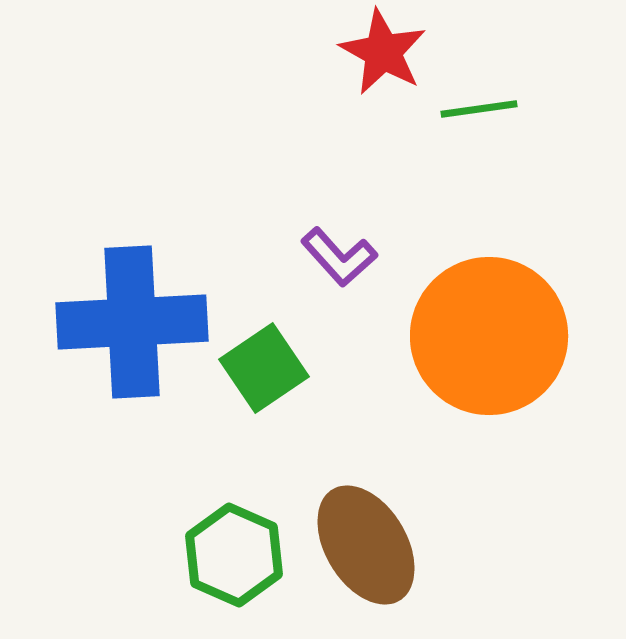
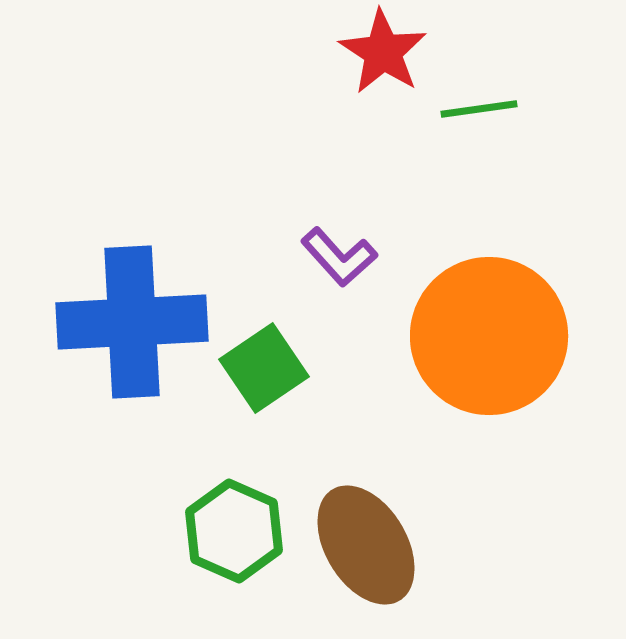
red star: rotated 4 degrees clockwise
green hexagon: moved 24 px up
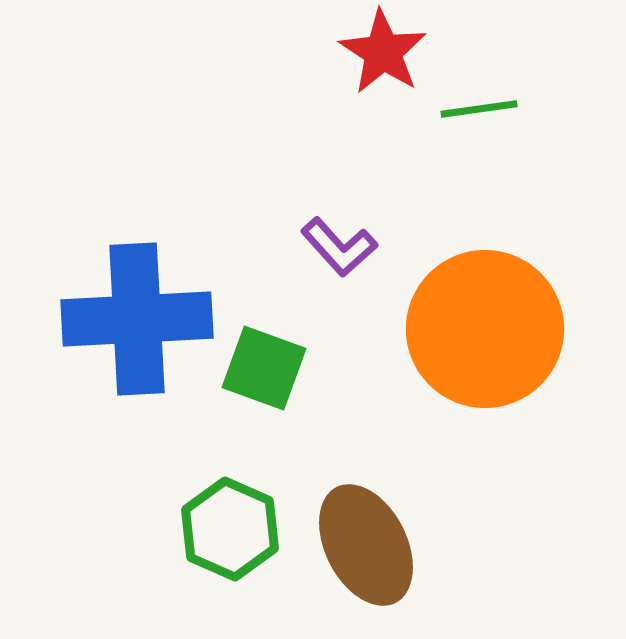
purple L-shape: moved 10 px up
blue cross: moved 5 px right, 3 px up
orange circle: moved 4 px left, 7 px up
green square: rotated 36 degrees counterclockwise
green hexagon: moved 4 px left, 2 px up
brown ellipse: rotated 4 degrees clockwise
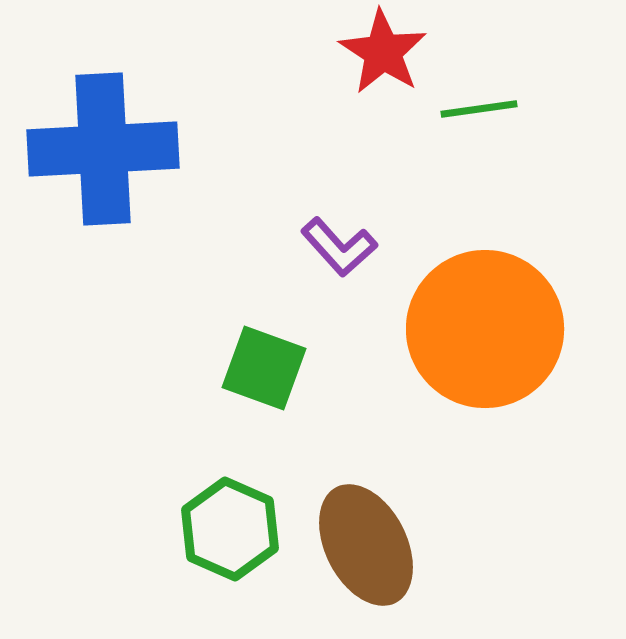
blue cross: moved 34 px left, 170 px up
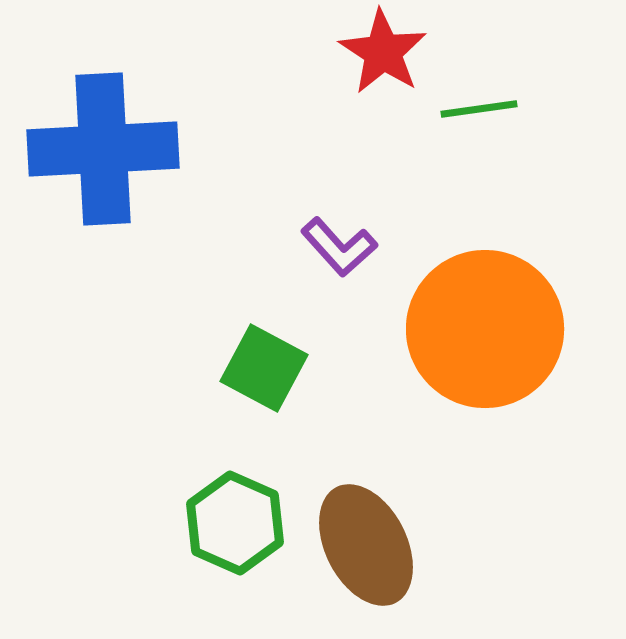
green square: rotated 8 degrees clockwise
green hexagon: moved 5 px right, 6 px up
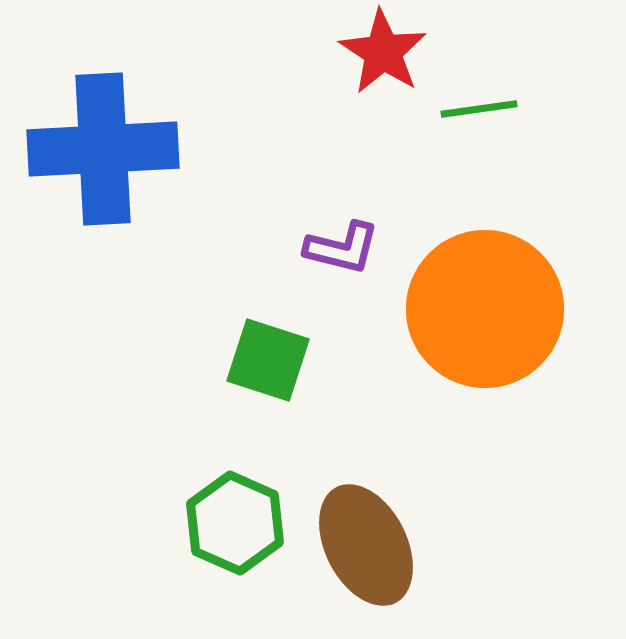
purple L-shape: moved 3 px right, 1 px down; rotated 34 degrees counterclockwise
orange circle: moved 20 px up
green square: moved 4 px right, 8 px up; rotated 10 degrees counterclockwise
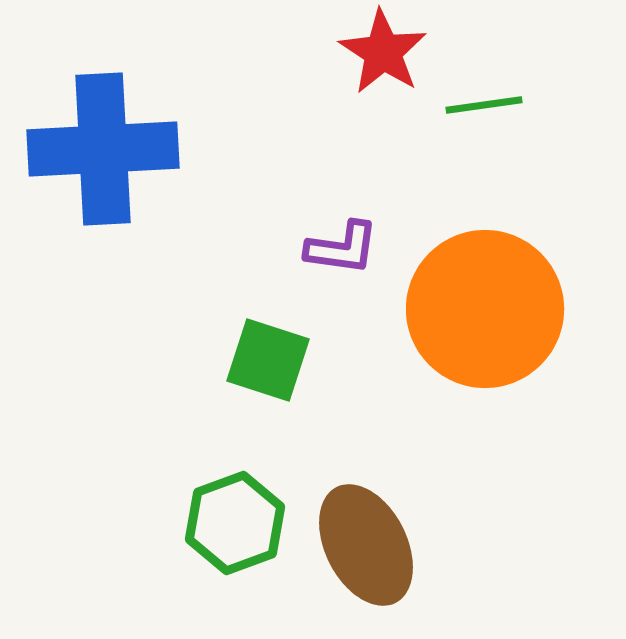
green line: moved 5 px right, 4 px up
purple L-shape: rotated 6 degrees counterclockwise
green hexagon: rotated 16 degrees clockwise
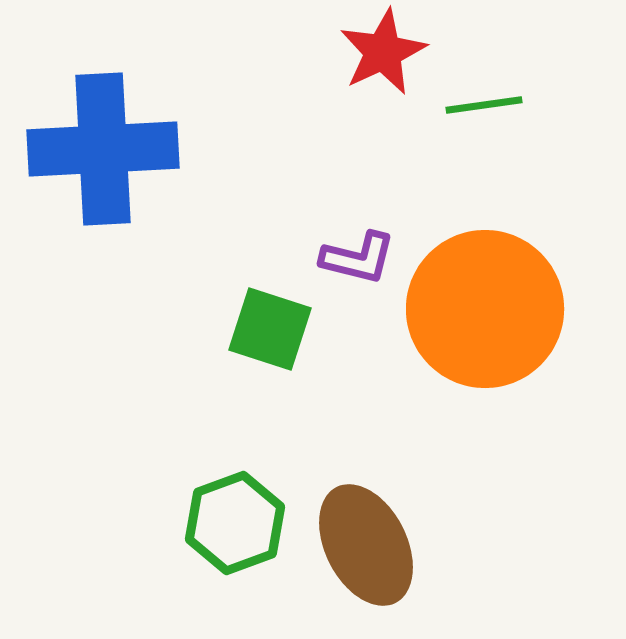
red star: rotated 14 degrees clockwise
purple L-shape: moved 16 px right, 10 px down; rotated 6 degrees clockwise
green square: moved 2 px right, 31 px up
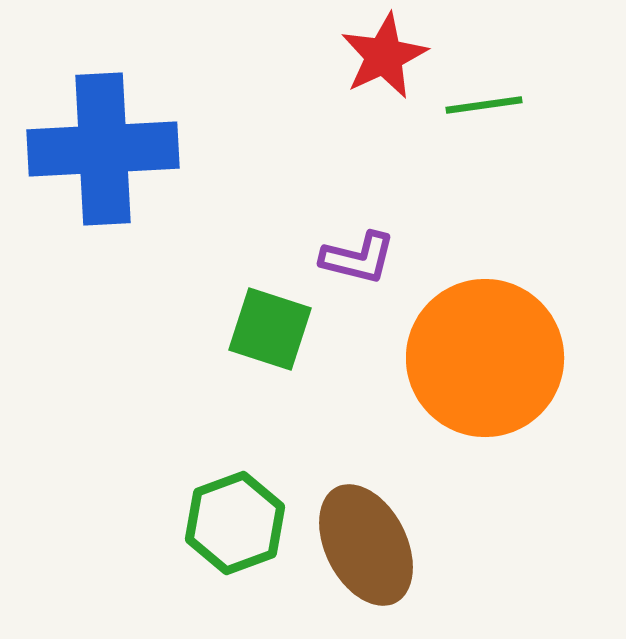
red star: moved 1 px right, 4 px down
orange circle: moved 49 px down
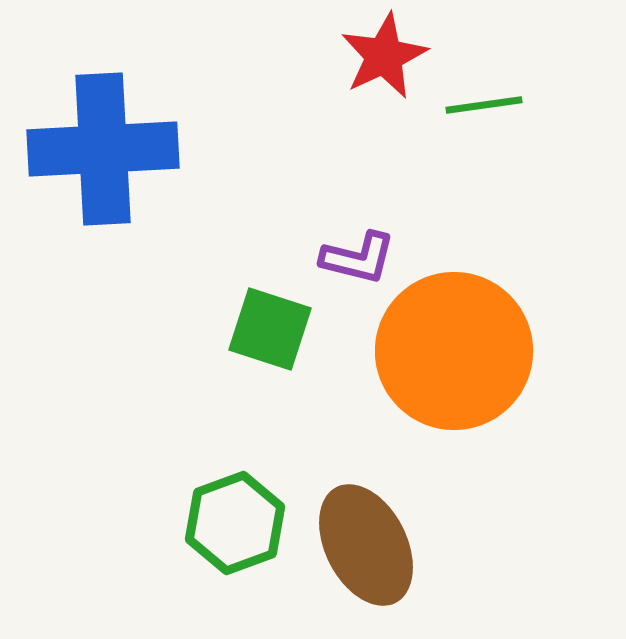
orange circle: moved 31 px left, 7 px up
